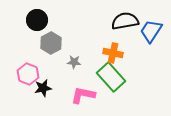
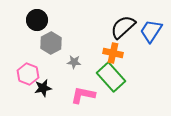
black semicircle: moved 2 px left, 6 px down; rotated 32 degrees counterclockwise
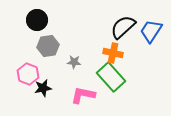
gray hexagon: moved 3 px left, 3 px down; rotated 20 degrees clockwise
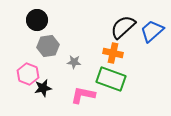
blue trapezoid: moved 1 px right; rotated 15 degrees clockwise
green rectangle: moved 2 px down; rotated 28 degrees counterclockwise
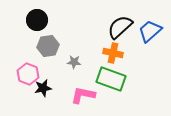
black semicircle: moved 3 px left
blue trapezoid: moved 2 px left
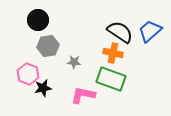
black circle: moved 1 px right
black semicircle: moved 5 px down; rotated 76 degrees clockwise
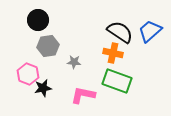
green rectangle: moved 6 px right, 2 px down
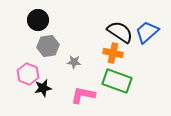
blue trapezoid: moved 3 px left, 1 px down
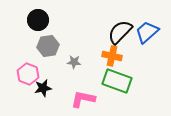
black semicircle: rotated 80 degrees counterclockwise
orange cross: moved 1 px left, 3 px down
pink L-shape: moved 4 px down
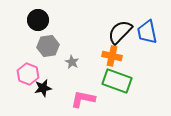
blue trapezoid: rotated 60 degrees counterclockwise
gray star: moved 2 px left; rotated 24 degrees clockwise
